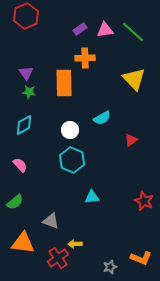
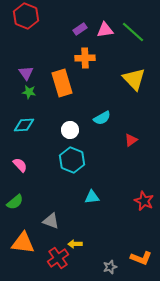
red hexagon: rotated 15 degrees counterclockwise
orange rectangle: moved 2 px left; rotated 16 degrees counterclockwise
cyan diamond: rotated 25 degrees clockwise
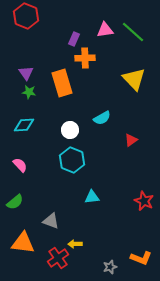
purple rectangle: moved 6 px left, 10 px down; rotated 32 degrees counterclockwise
